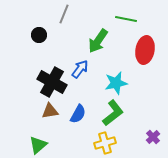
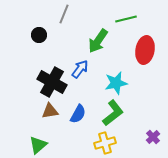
green line: rotated 25 degrees counterclockwise
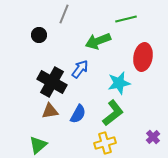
green arrow: rotated 35 degrees clockwise
red ellipse: moved 2 px left, 7 px down
cyan star: moved 3 px right
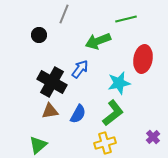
red ellipse: moved 2 px down
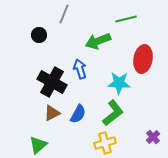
blue arrow: rotated 54 degrees counterclockwise
cyan star: rotated 15 degrees clockwise
brown triangle: moved 2 px right, 2 px down; rotated 18 degrees counterclockwise
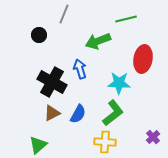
yellow cross: moved 1 px up; rotated 20 degrees clockwise
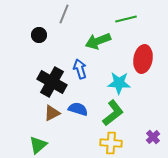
blue semicircle: moved 5 px up; rotated 102 degrees counterclockwise
yellow cross: moved 6 px right, 1 px down
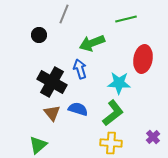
green arrow: moved 6 px left, 2 px down
brown triangle: rotated 42 degrees counterclockwise
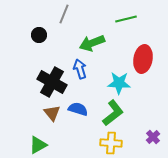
green triangle: rotated 12 degrees clockwise
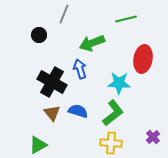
blue semicircle: moved 2 px down
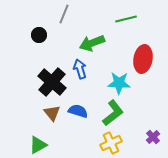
black cross: rotated 12 degrees clockwise
yellow cross: rotated 30 degrees counterclockwise
